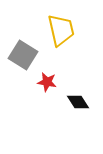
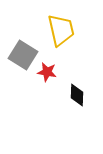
red star: moved 10 px up
black diamond: moved 1 px left, 7 px up; rotated 35 degrees clockwise
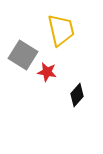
black diamond: rotated 40 degrees clockwise
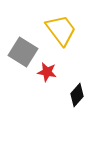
yellow trapezoid: rotated 24 degrees counterclockwise
gray square: moved 3 px up
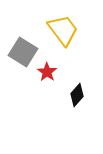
yellow trapezoid: moved 2 px right
red star: rotated 24 degrees clockwise
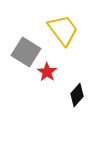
gray square: moved 3 px right
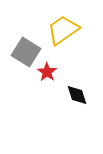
yellow trapezoid: rotated 88 degrees counterclockwise
black diamond: rotated 60 degrees counterclockwise
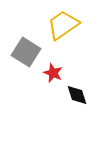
yellow trapezoid: moved 5 px up
red star: moved 6 px right, 1 px down; rotated 12 degrees counterclockwise
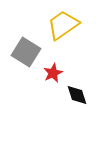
red star: rotated 24 degrees clockwise
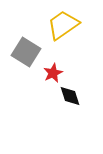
black diamond: moved 7 px left, 1 px down
